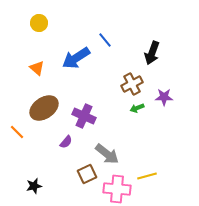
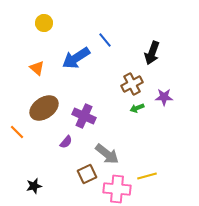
yellow circle: moved 5 px right
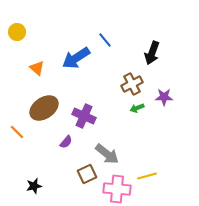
yellow circle: moved 27 px left, 9 px down
